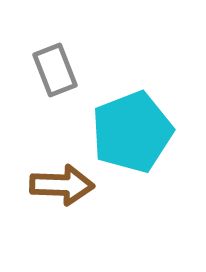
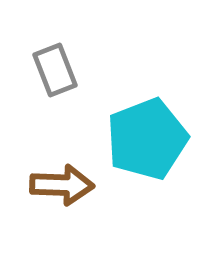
cyan pentagon: moved 15 px right, 7 px down
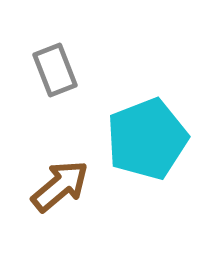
brown arrow: moved 2 px left, 1 px down; rotated 42 degrees counterclockwise
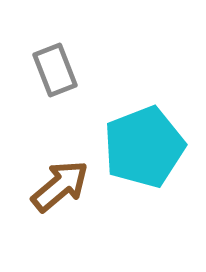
cyan pentagon: moved 3 px left, 8 px down
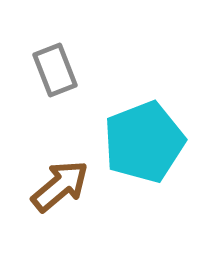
cyan pentagon: moved 5 px up
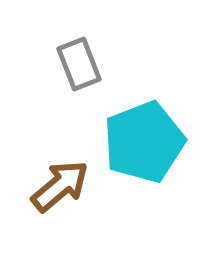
gray rectangle: moved 24 px right, 6 px up
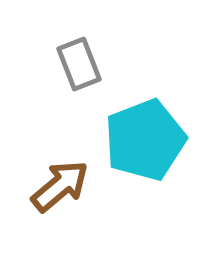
cyan pentagon: moved 1 px right, 2 px up
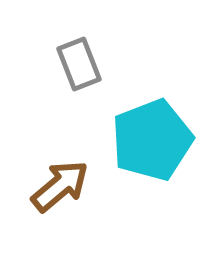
cyan pentagon: moved 7 px right
